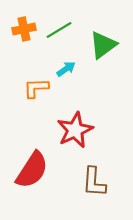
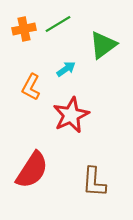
green line: moved 1 px left, 6 px up
orange L-shape: moved 5 px left, 1 px up; rotated 60 degrees counterclockwise
red star: moved 4 px left, 15 px up
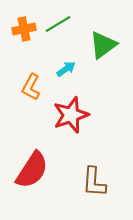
red star: rotated 6 degrees clockwise
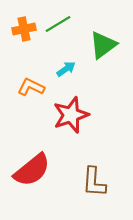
orange L-shape: rotated 88 degrees clockwise
red semicircle: rotated 18 degrees clockwise
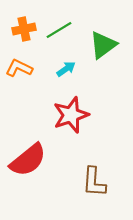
green line: moved 1 px right, 6 px down
orange L-shape: moved 12 px left, 19 px up
red semicircle: moved 4 px left, 10 px up
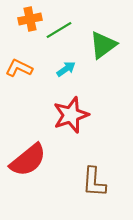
orange cross: moved 6 px right, 10 px up
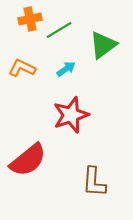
orange L-shape: moved 3 px right
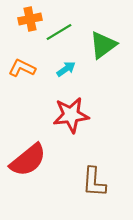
green line: moved 2 px down
red star: rotated 12 degrees clockwise
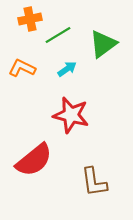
green line: moved 1 px left, 3 px down
green triangle: moved 1 px up
cyan arrow: moved 1 px right
red star: rotated 21 degrees clockwise
red semicircle: moved 6 px right
brown L-shape: rotated 12 degrees counterclockwise
